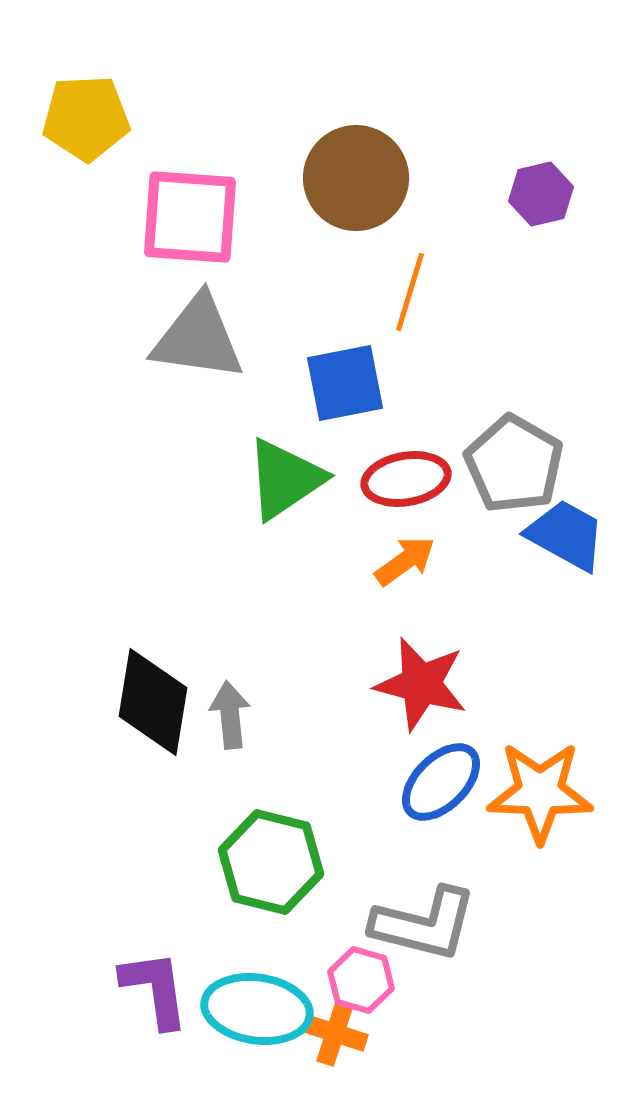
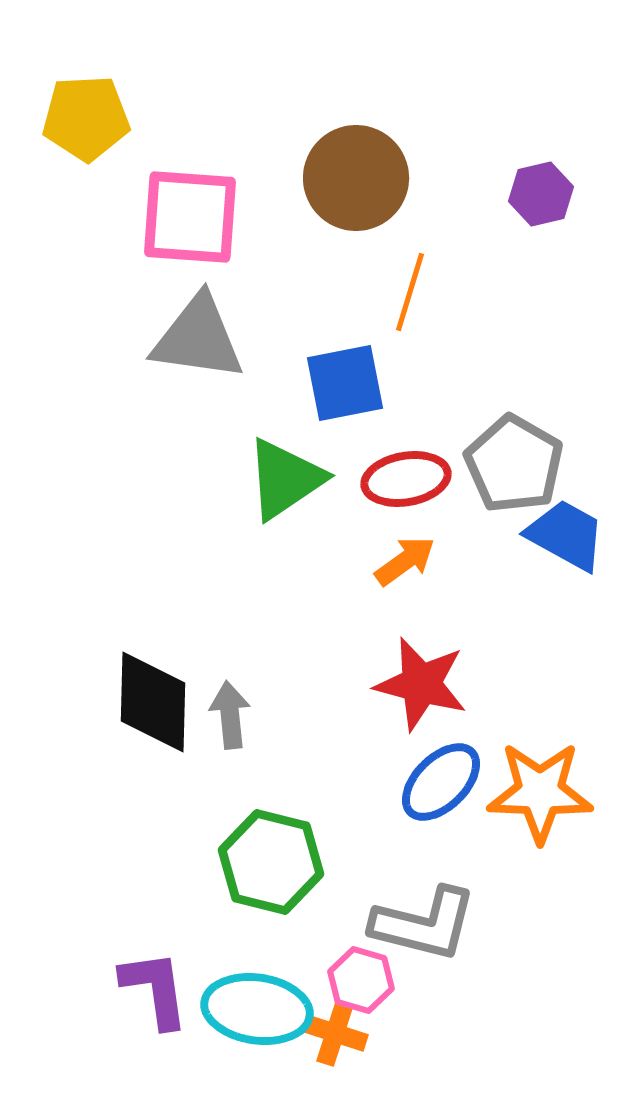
black diamond: rotated 8 degrees counterclockwise
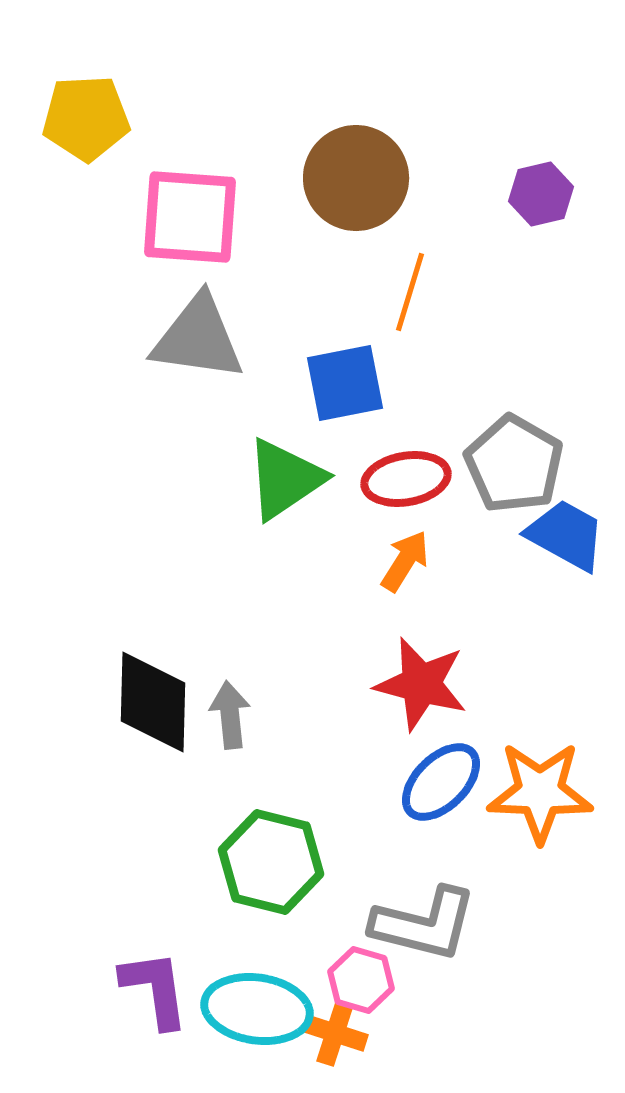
orange arrow: rotated 22 degrees counterclockwise
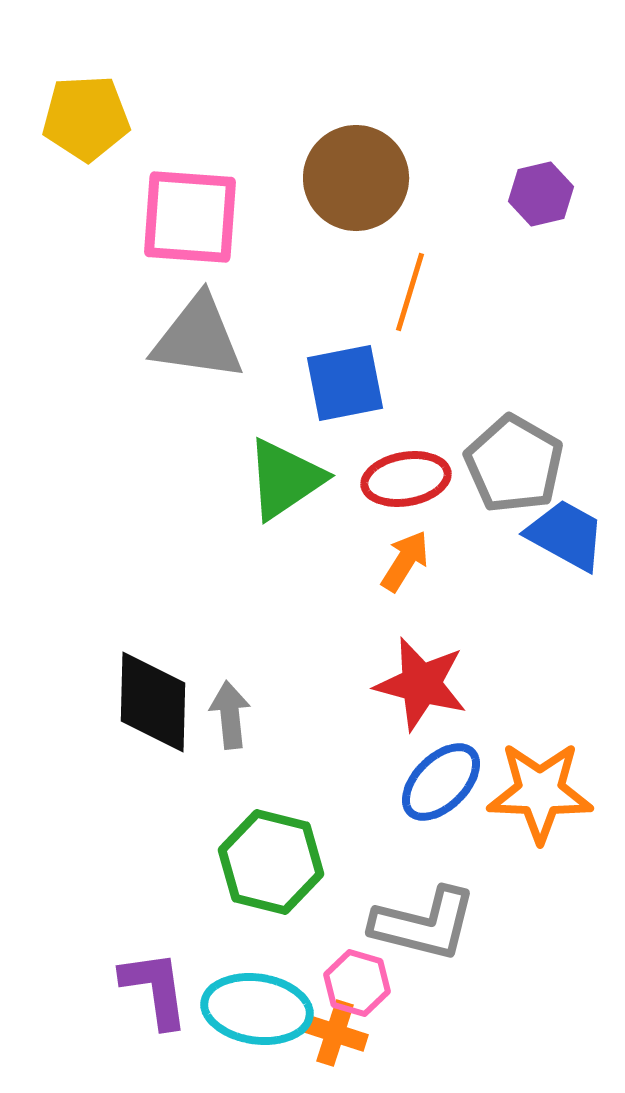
pink hexagon: moved 4 px left, 3 px down
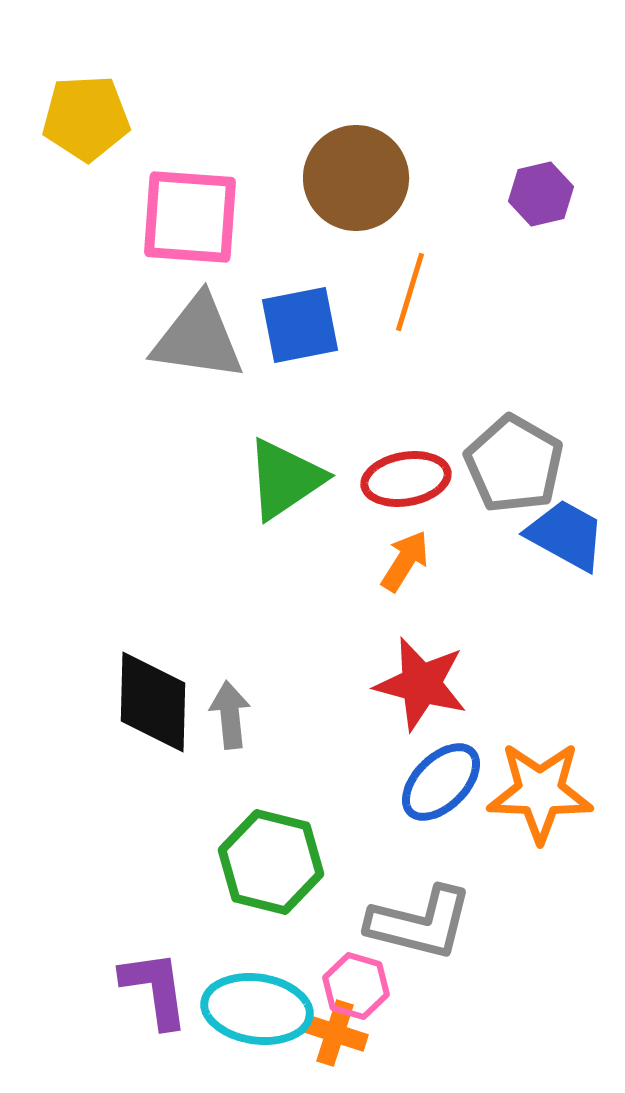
blue square: moved 45 px left, 58 px up
gray L-shape: moved 4 px left, 1 px up
pink hexagon: moved 1 px left, 3 px down
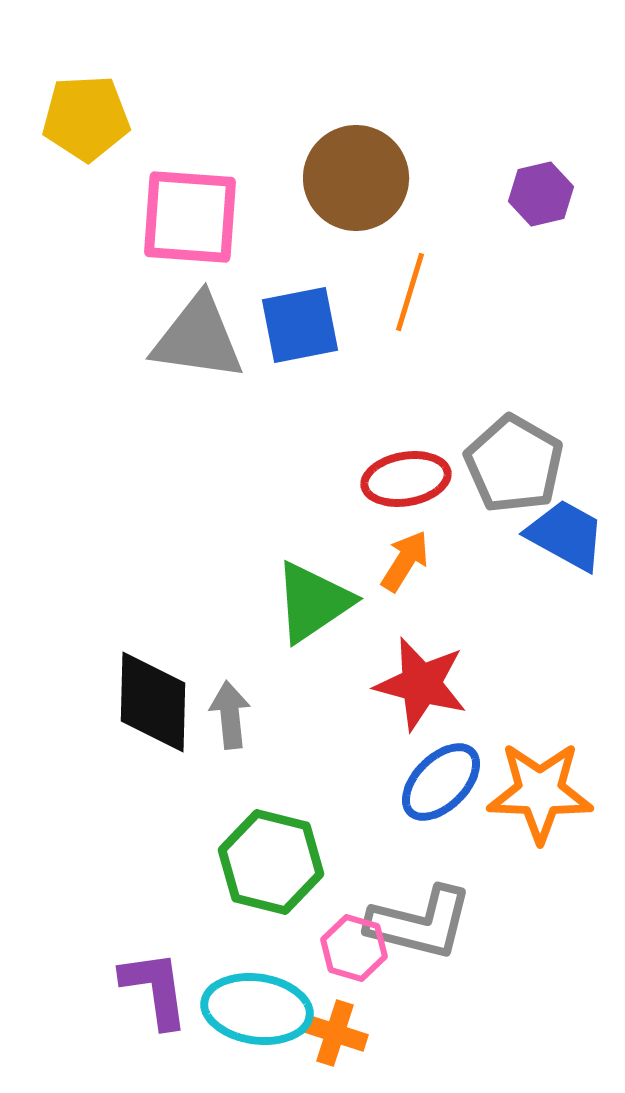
green triangle: moved 28 px right, 123 px down
pink hexagon: moved 2 px left, 38 px up
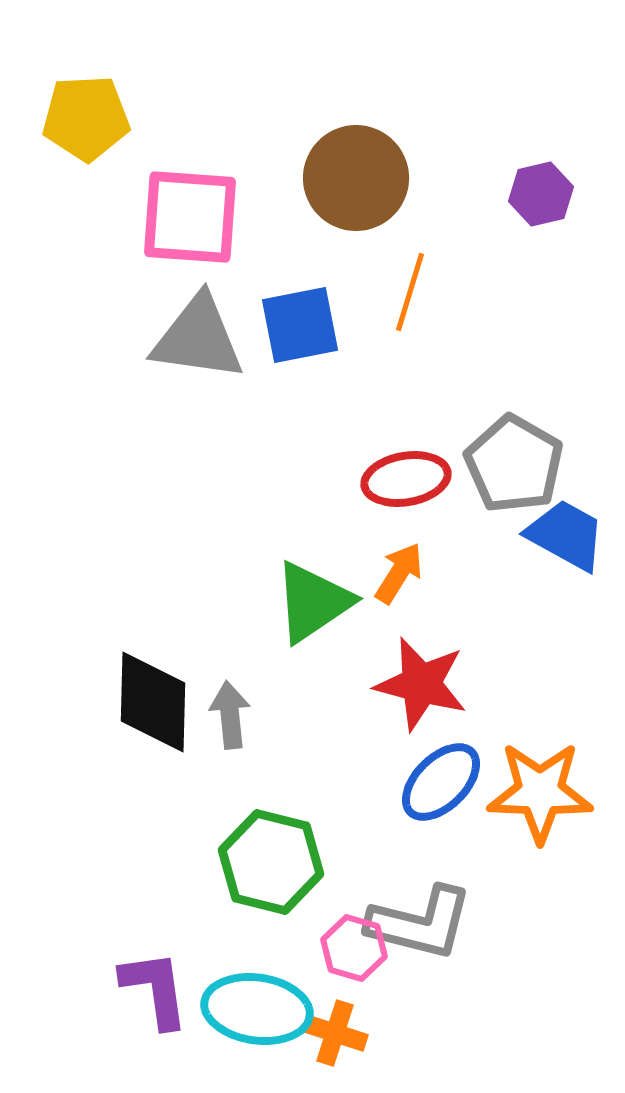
orange arrow: moved 6 px left, 12 px down
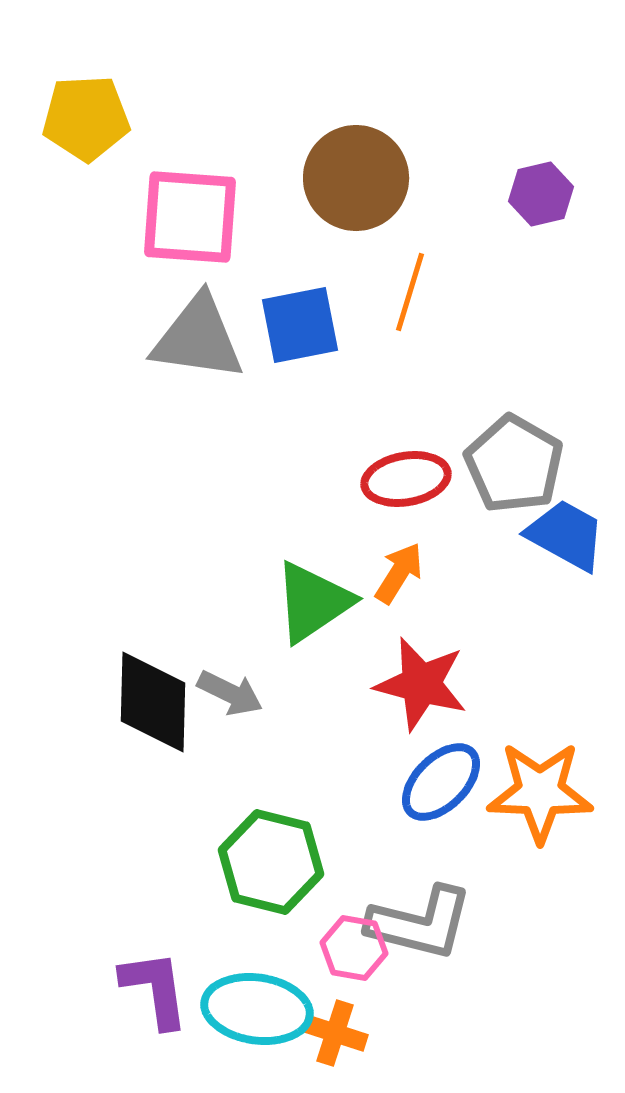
gray arrow: moved 22 px up; rotated 122 degrees clockwise
pink hexagon: rotated 6 degrees counterclockwise
